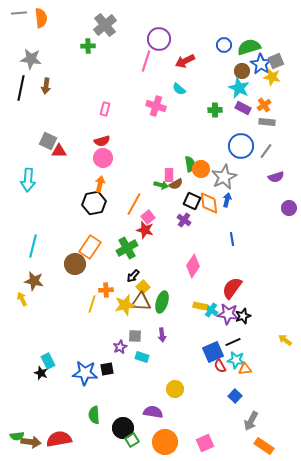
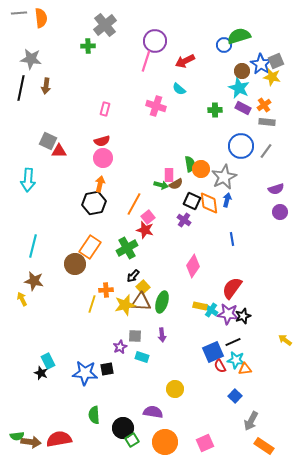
purple circle at (159, 39): moved 4 px left, 2 px down
green semicircle at (249, 47): moved 10 px left, 11 px up
purple semicircle at (276, 177): moved 12 px down
purple circle at (289, 208): moved 9 px left, 4 px down
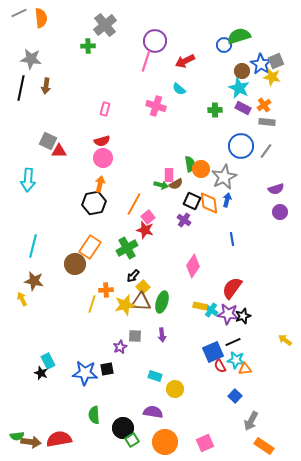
gray line at (19, 13): rotated 21 degrees counterclockwise
cyan rectangle at (142, 357): moved 13 px right, 19 px down
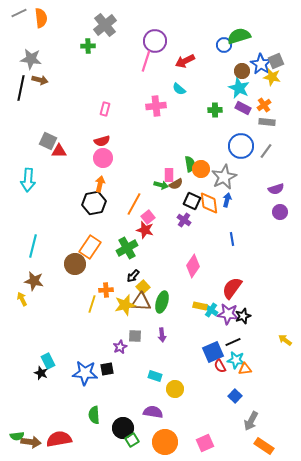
brown arrow at (46, 86): moved 6 px left, 6 px up; rotated 84 degrees counterclockwise
pink cross at (156, 106): rotated 24 degrees counterclockwise
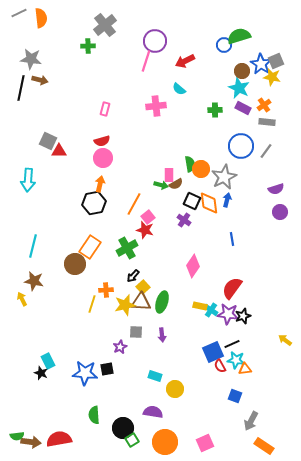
gray square at (135, 336): moved 1 px right, 4 px up
black line at (233, 342): moved 1 px left, 2 px down
blue square at (235, 396): rotated 24 degrees counterclockwise
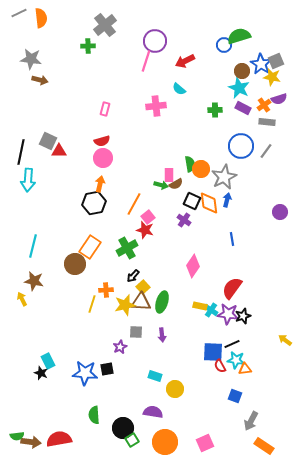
black line at (21, 88): moved 64 px down
purple semicircle at (276, 189): moved 3 px right, 90 px up
blue square at (213, 352): rotated 25 degrees clockwise
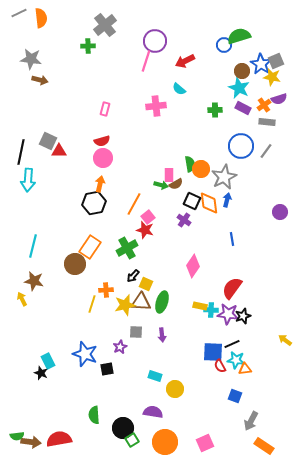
yellow square at (143, 287): moved 3 px right, 3 px up; rotated 24 degrees counterclockwise
cyan cross at (211, 310): rotated 32 degrees counterclockwise
blue star at (85, 373): moved 19 px up; rotated 15 degrees clockwise
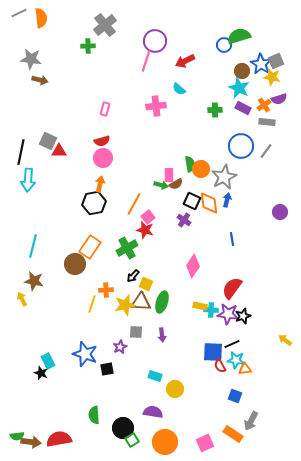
orange rectangle at (264, 446): moved 31 px left, 12 px up
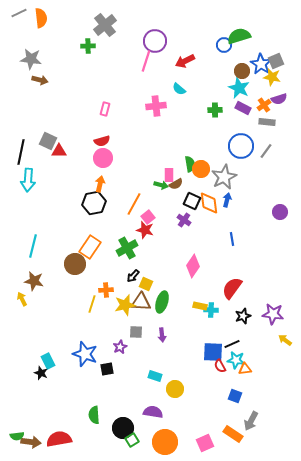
purple star at (228, 314): moved 45 px right
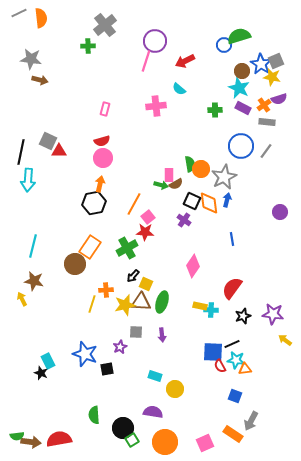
red star at (145, 230): moved 2 px down; rotated 12 degrees counterclockwise
